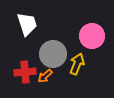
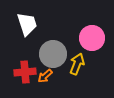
pink circle: moved 2 px down
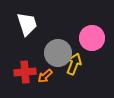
gray circle: moved 5 px right, 1 px up
yellow arrow: moved 3 px left
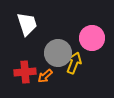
yellow arrow: moved 1 px up
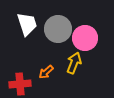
pink circle: moved 7 px left
gray circle: moved 24 px up
red cross: moved 5 px left, 12 px down
orange arrow: moved 1 px right, 4 px up
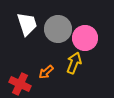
red cross: rotated 30 degrees clockwise
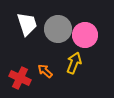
pink circle: moved 3 px up
orange arrow: moved 1 px left, 1 px up; rotated 84 degrees clockwise
red cross: moved 6 px up
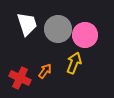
orange arrow: rotated 84 degrees clockwise
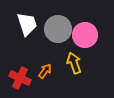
yellow arrow: rotated 40 degrees counterclockwise
